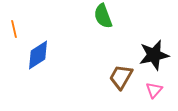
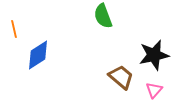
brown trapezoid: rotated 100 degrees clockwise
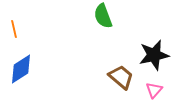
blue diamond: moved 17 px left, 14 px down
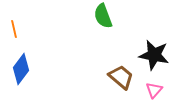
black star: rotated 24 degrees clockwise
blue diamond: rotated 20 degrees counterclockwise
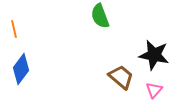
green semicircle: moved 3 px left
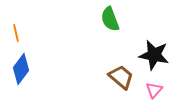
green semicircle: moved 10 px right, 3 px down
orange line: moved 2 px right, 4 px down
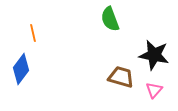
orange line: moved 17 px right
brown trapezoid: rotated 24 degrees counterclockwise
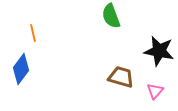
green semicircle: moved 1 px right, 3 px up
black star: moved 5 px right, 4 px up
pink triangle: moved 1 px right, 1 px down
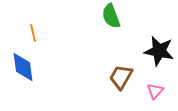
blue diamond: moved 2 px right, 2 px up; rotated 44 degrees counterclockwise
brown trapezoid: rotated 76 degrees counterclockwise
